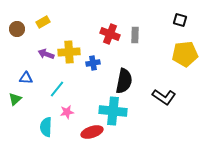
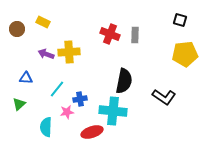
yellow rectangle: rotated 56 degrees clockwise
blue cross: moved 13 px left, 36 px down
green triangle: moved 4 px right, 5 px down
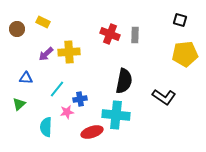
purple arrow: rotated 63 degrees counterclockwise
cyan cross: moved 3 px right, 4 px down
